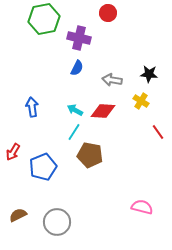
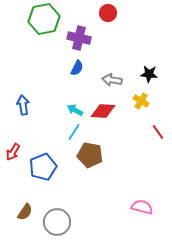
blue arrow: moved 9 px left, 2 px up
brown semicircle: moved 7 px right, 3 px up; rotated 150 degrees clockwise
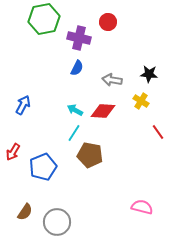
red circle: moved 9 px down
blue arrow: rotated 36 degrees clockwise
cyan line: moved 1 px down
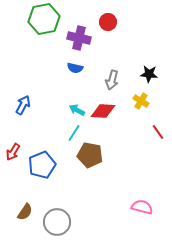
blue semicircle: moved 2 px left; rotated 77 degrees clockwise
gray arrow: rotated 84 degrees counterclockwise
cyan arrow: moved 2 px right
blue pentagon: moved 1 px left, 2 px up
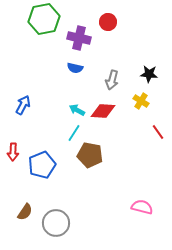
red arrow: rotated 30 degrees counterclockwise
gray circle: moved 1 px left, 1 px down
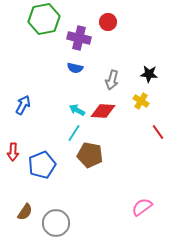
pink semicircle: rotated 50 degrees counterclockwise
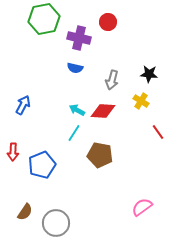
brown pentagon: moved 10 px right
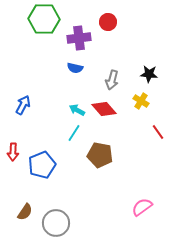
green hexagon: rotated 12 degrees clockwise
purple cross: rotated 20 degrees counterclockwise
red diamond: moved 1 px right, 2 px up; rotated 45 degrees clockwise
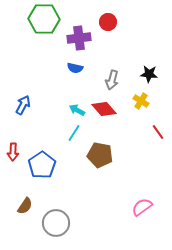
blue pentagon: rotated 12 degrees counterclockwise
brown semicircle: moved 6 px up
